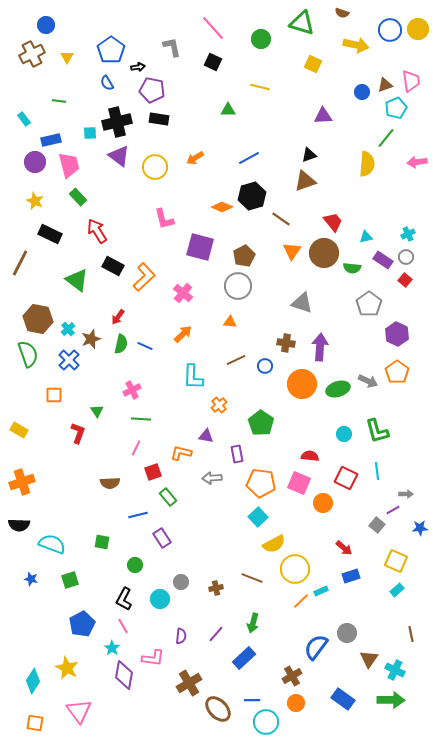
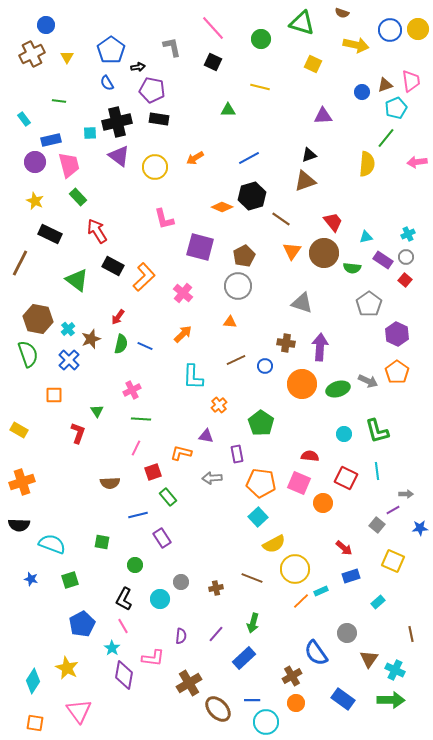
yellow square at (396, 561): moved 3 px left
cyan rectangle at (397, 590): moved 19 px left, 12 px down
blue semicircle at (316, 647): moved 6 px down; rotated 72 degrees counterclockwise
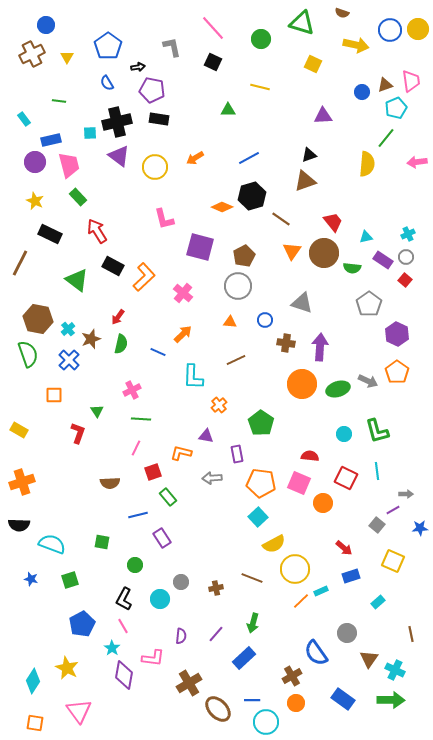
blue pentagon at (111, 50): moved 3 px left, 4 px up
blue line at (145, 346): moved 13 px right, 6 px down
blue circle at (265, 366): moved 46 px up
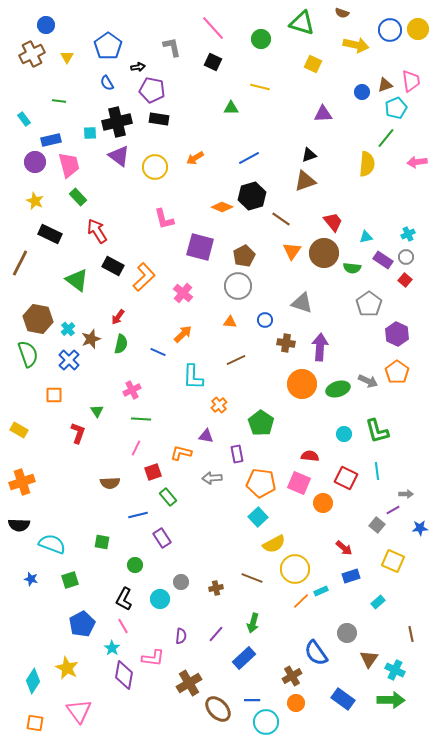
green triangle at (228, 110): moved 3 px right, 2 px up
purple triangle at (323, 116): moved 2 px up
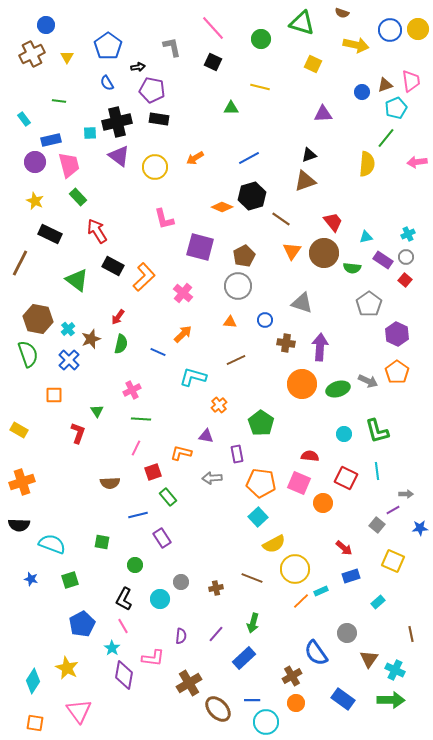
cyan L-shape at (193, 377): rotated 104 degrees clockwise
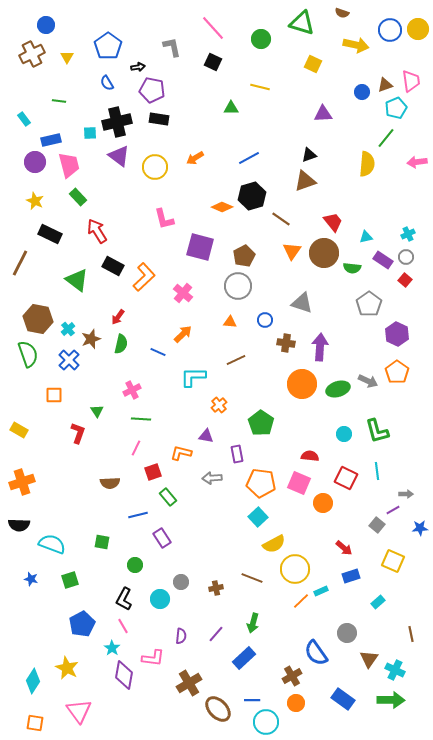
cyan L-shape at (193, 377): rotated 16 degrees counterclockwise
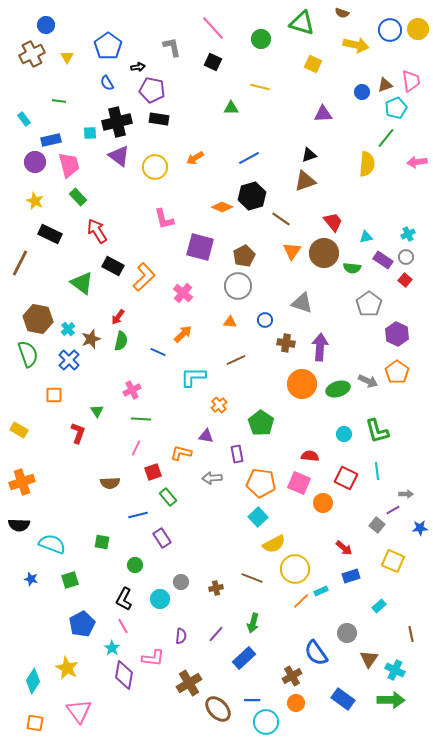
green triangle at (77, 280): moved 5 px right, 3 px down
green semicircle at (121, 344): moved 3 px up
cyan rectangle at (378, 602): moved 1 px right, 4 px down
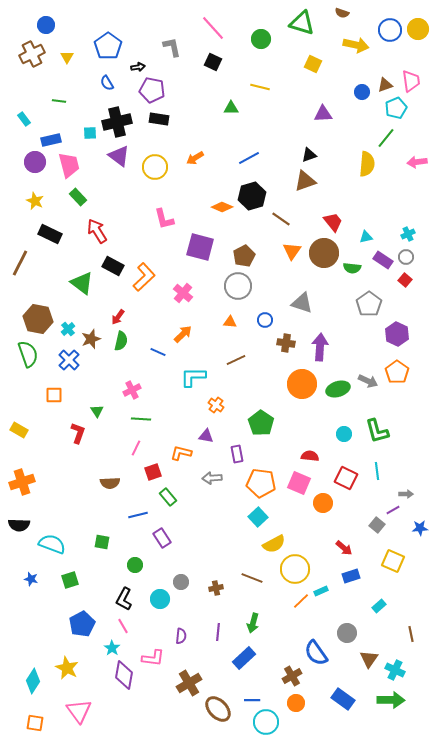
orange cross at (219, 405): moved 3 px left; rotated 14 degrees counterclockwise
purple line at (216, 634): moved 2 px right, 2 px up; rotated 36 degrees counterclockwise
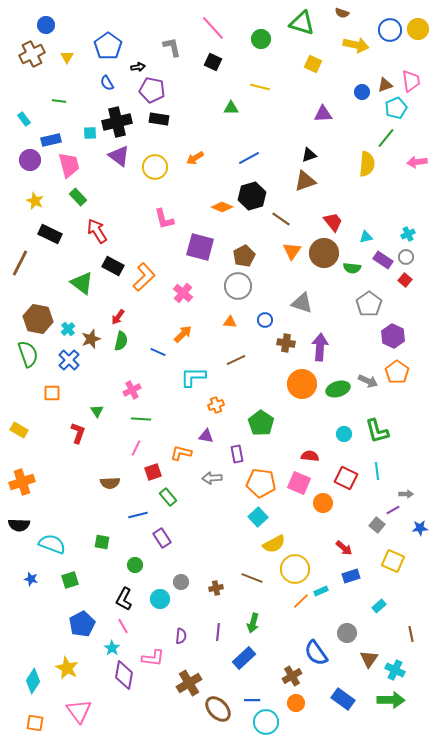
purple circle at (35, 162): moved 5 px left, 2 px up
purple hexagon at (397, 334): moved 4 px left, 2 px down
orange square at (54, 395): moved 2 px left, 2 px up
orange cross at (216, 405): rotated 35 degrees clockwise
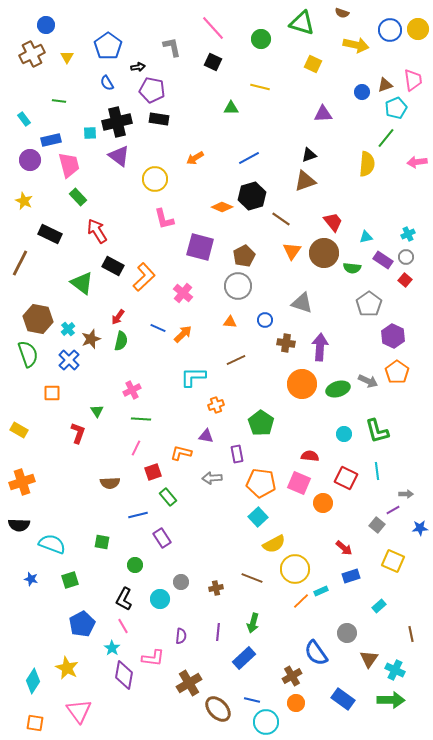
pink trapezoid at (411, 81): moved 2 px right, 1 px up
yellow circle at (155, 167): moved 12 px down
yellow star at (35, 201): moved 11 px left
blue line at (158, 352): moved 24 px up
blue line at (252, 700): rotated 14 degrees clockwise
